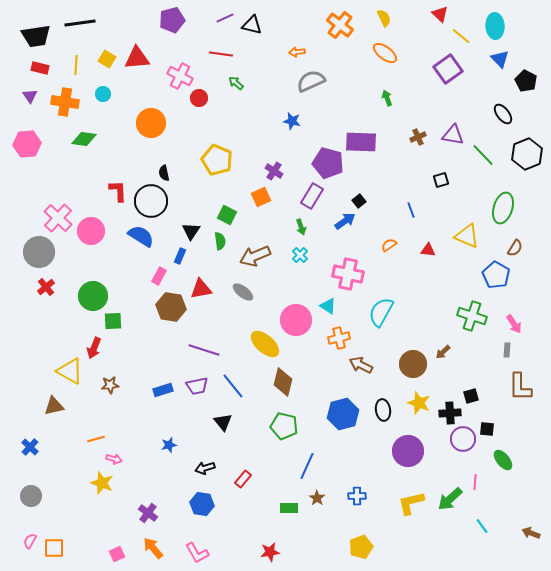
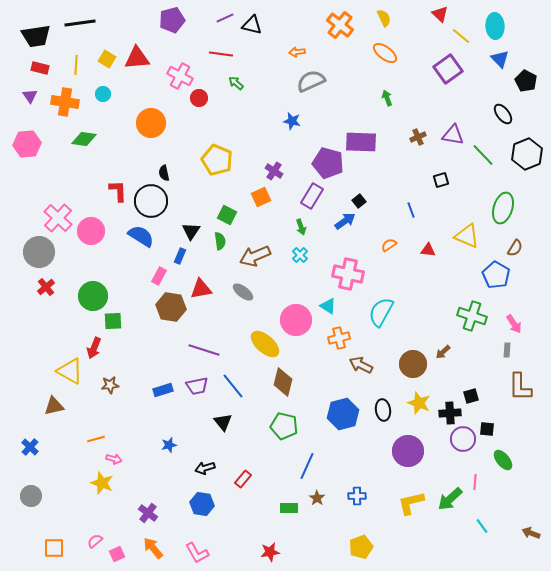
pink semicircle at (30, 541): moved 65 px right; rotated 21 degrees clockwise
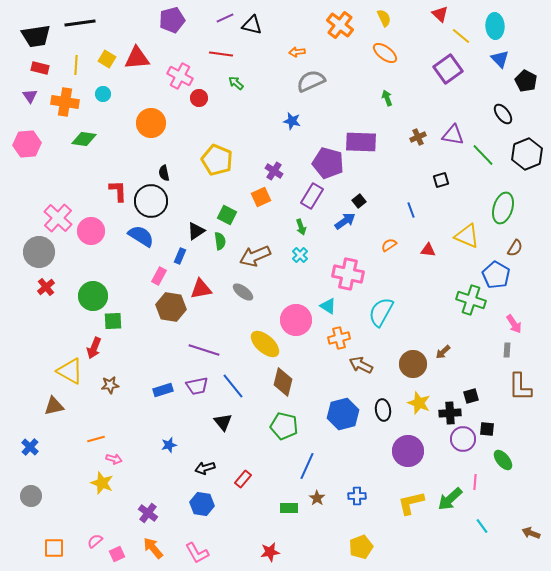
black triangle at (191, 231): moved 5 px right; rotated 24 degrees clockwise
green cross at (472, 316): moved 1 px left, 16 px up
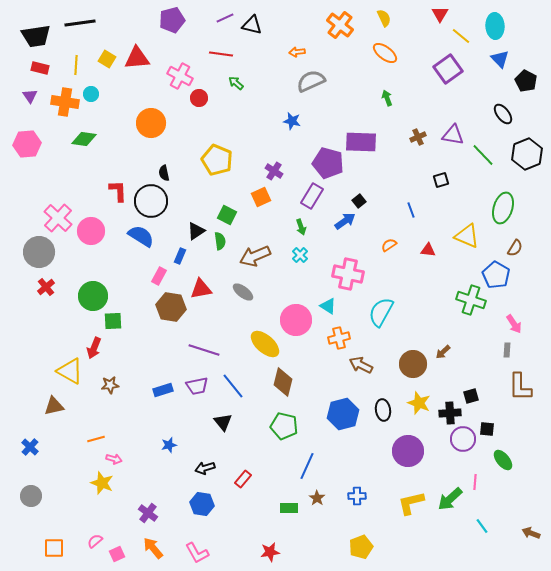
red triangle at (440, 14): rotated 18 degrees clockwise
cyan circle at (103, 94): moved 12 px left
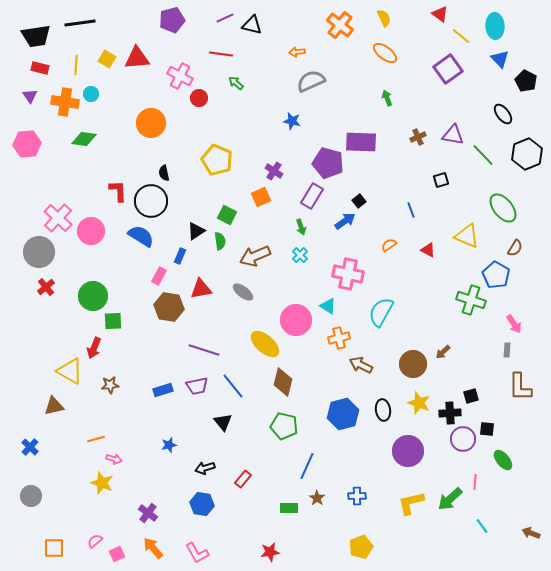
red triangle at (440, 14): rotated 24 degrees counterclockwise
green ellipse at (503, 208): rotated 56 degrees counterclockwise
red triangle at (428, 250): rotated 21 degrees clockwise
brown hexagon at (171, 307): moved 2 px left
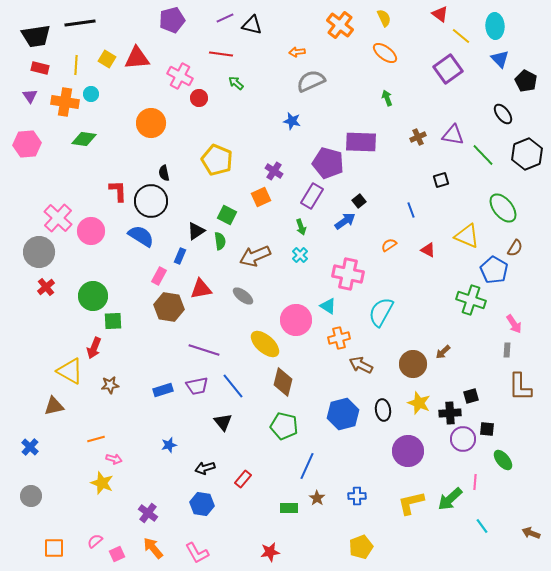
blue pentagon at (496, 275): moved 2 px left, 5 px up
gray ellipse at (243, 292): moved 4 px down
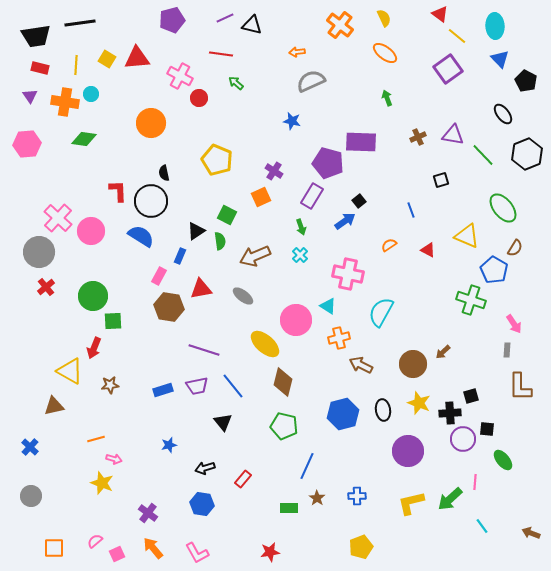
yellow line at (461, 36): moved 4 px left
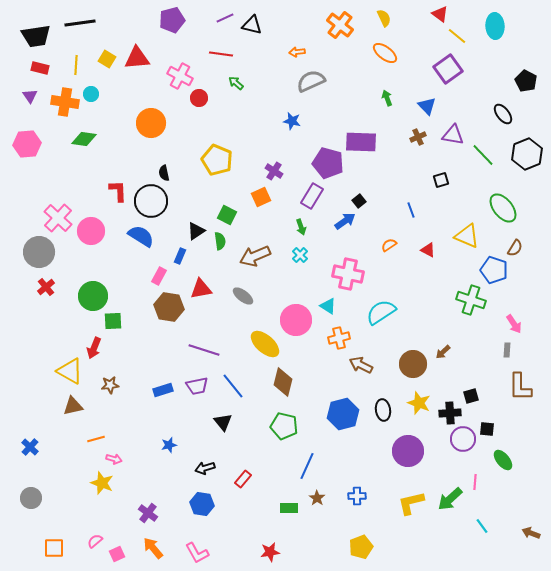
blue triangle at (500, 59): moved 73 px left, 47 px down
blue pentagon at (494, 270): rotated 12 degrees counterclockwise
cyan semicircle at (381, 312): rotated 28 degrees clockwise
brown triangle at (54, 406): moved 19 px right
gray circle at (31, 496): moved 2 px down
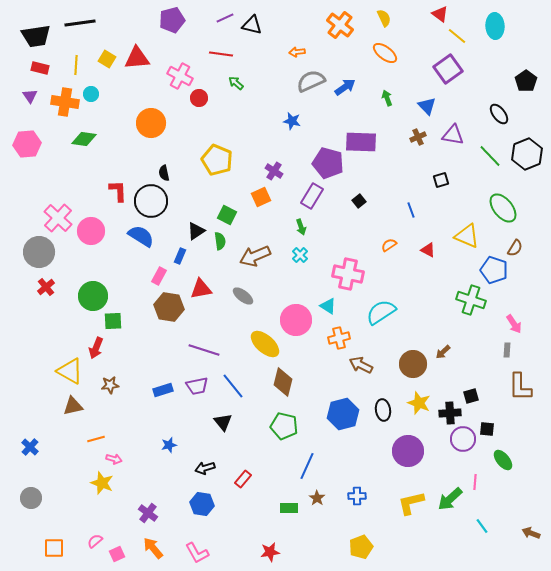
black pentagon at (526, 81): rotated 10 degrees clockwise
black ellipse at (503, 114): moved 4 px left
green line at (483, 155): moved 7 px right, 1 px down
blue arrow at (345, 221): moved 134 px up
red arrow at (94, 348): moved 2 px right
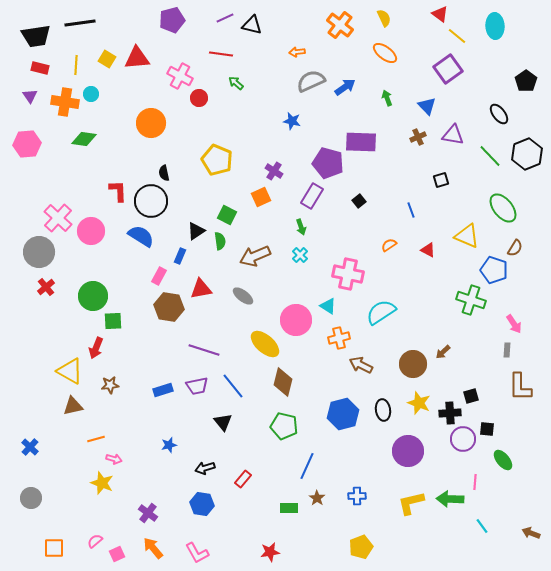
green arrow at (450, 499): rotated 44 degrees clockwise
